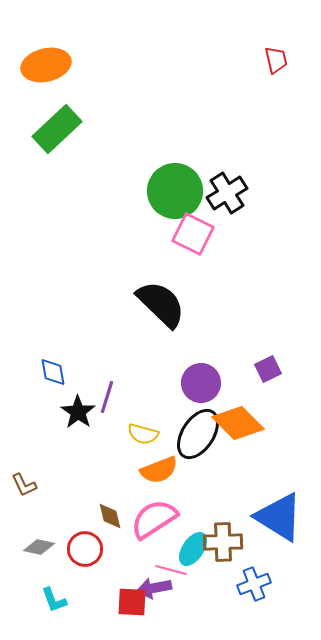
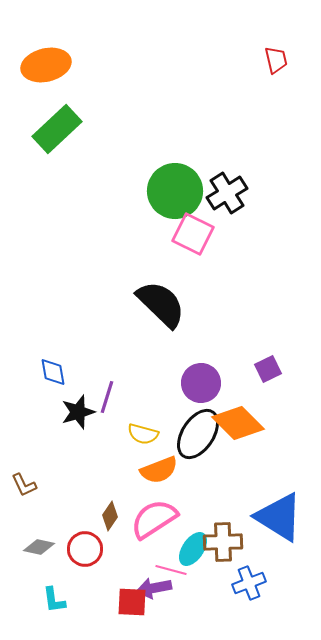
black star: rotated 20 degrees clockwise
brown diamond: rotated 48 degrees clockwise
blue cross: moved 5 px left, 1 px up
cyan L-shape: rotated 12 degrees clockwise
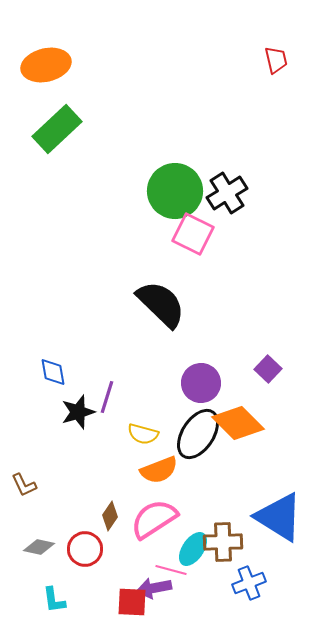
purple square: rotated 20 degrees counterclockwise
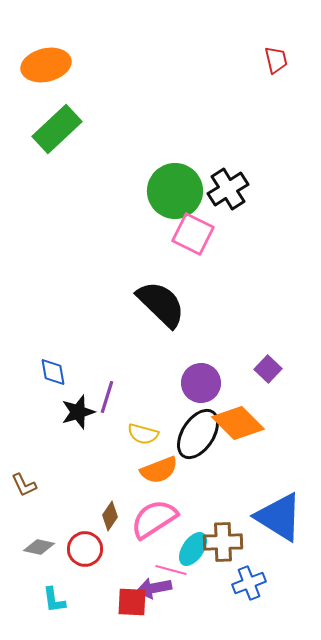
black cross: moved 1 px right, 4 px up
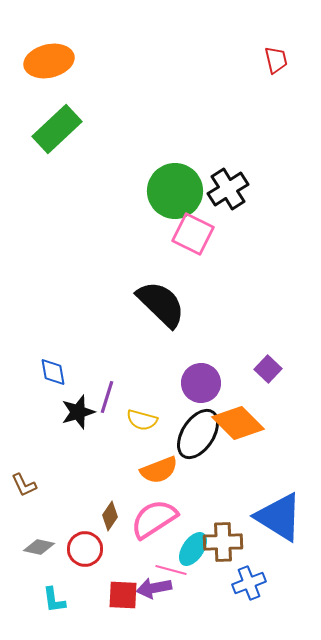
orange ellipse: moved 3 px right, 4 px up
yellow semicircle: moved 1 px left, 14 px up
red square: moved 9 px left, 7 px up
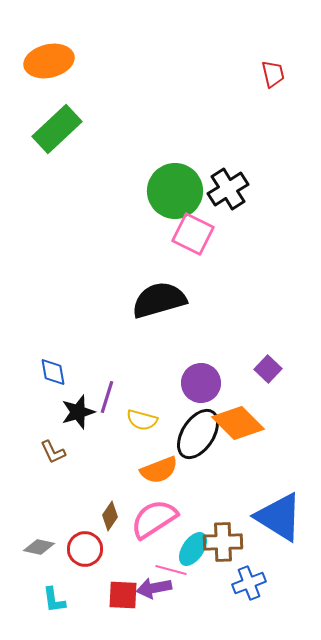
red trapezoid: moved 3 px left, 14 px down
black semicircle: moved 2 px left, 4 px up; rotated 60 degrees counterclockwise
brown L-shape: moved 29 px right, 33 px up
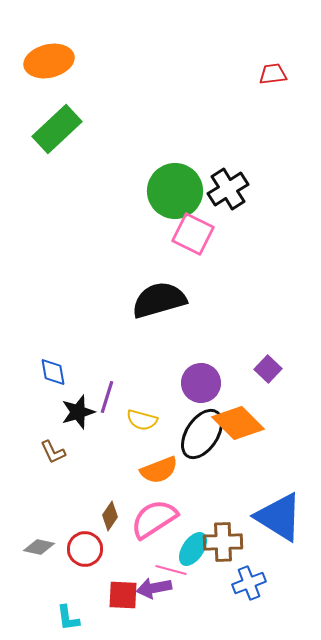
red trapezoid: rotated 84 degrees counterclockwise
black ellipse: moved 4 px right
cyan L-shape: moved 14 px right, 18 px down
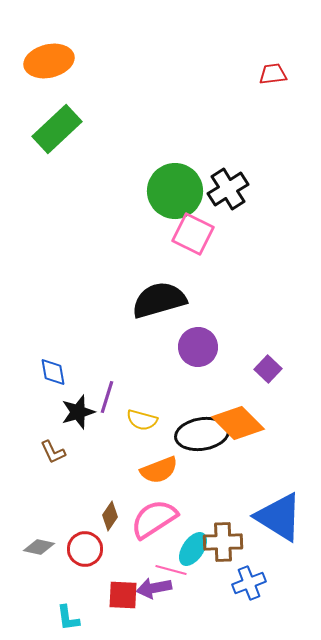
purple circle: moved 3 px left, 36 px up
black ellipse: rotated 48 degrees clockwise
